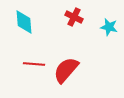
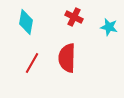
cyan diamond: moved 2 px right; rotated 15 degrees clockwise
red line: moved 2 px left, 1 px up; rotated 65 degrees counterclockwise
red semicircle: moved 1 px right, 12 px up; rotated 40 degrees counterclockwise
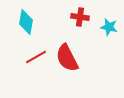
red cross: moved 6 px right; rotated 18 degrees counterclockwise
red semicircle: rotated 28 degrees counterclockwise
red line: moved 4 px right, 6 px up; rotated 30 degrees clockwise
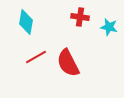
red semicircle: moved 1 px right, 5 px down
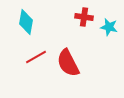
red cross: moved 4 px right
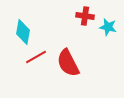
red cross: moved 1 px right, 1 px up
cyan diamond: moved 3 px left, 10 px down
cyan star: moved 1 px left
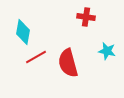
red cross: moved 1 px right, 1 px down
cyan star: moved 1 px left, 24 px down
red semicircle: rotated 12 degrees clockwise
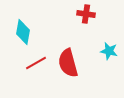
red cross: moved 3 px up
cyan star: moved 2 px right
red line: moved 6 px down
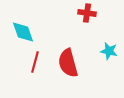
red cross: moved 1 px right, 1 px up
cyan diamond: rotated 30 degrees counterclockwise
red line: moved 1 px left, 1 px up; rotated 45 degrees counterclockwise
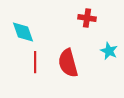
red cross: moved 5 px down
cyan star: rotated 12 degrees clockwise
red line: rotated 15 degrees counterclockwise
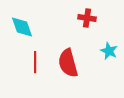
cyan diamond: moved 1 px left, 5 px up
